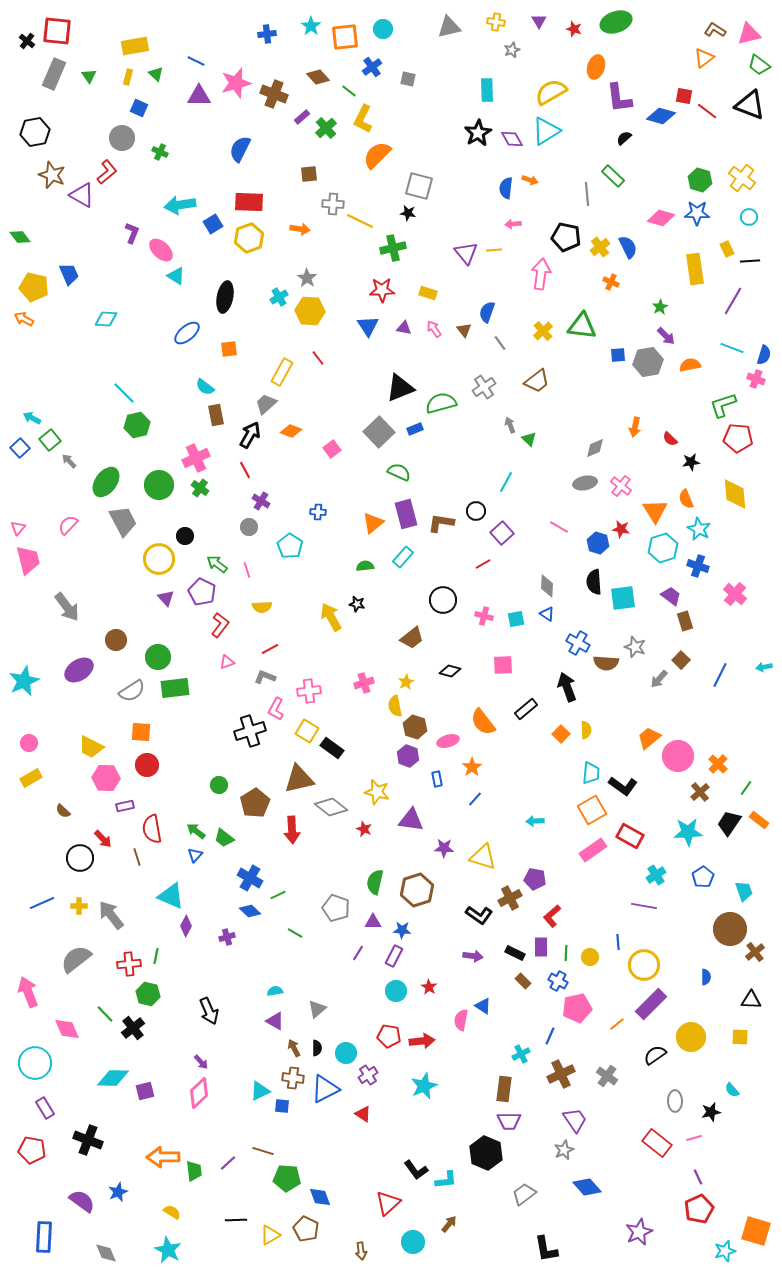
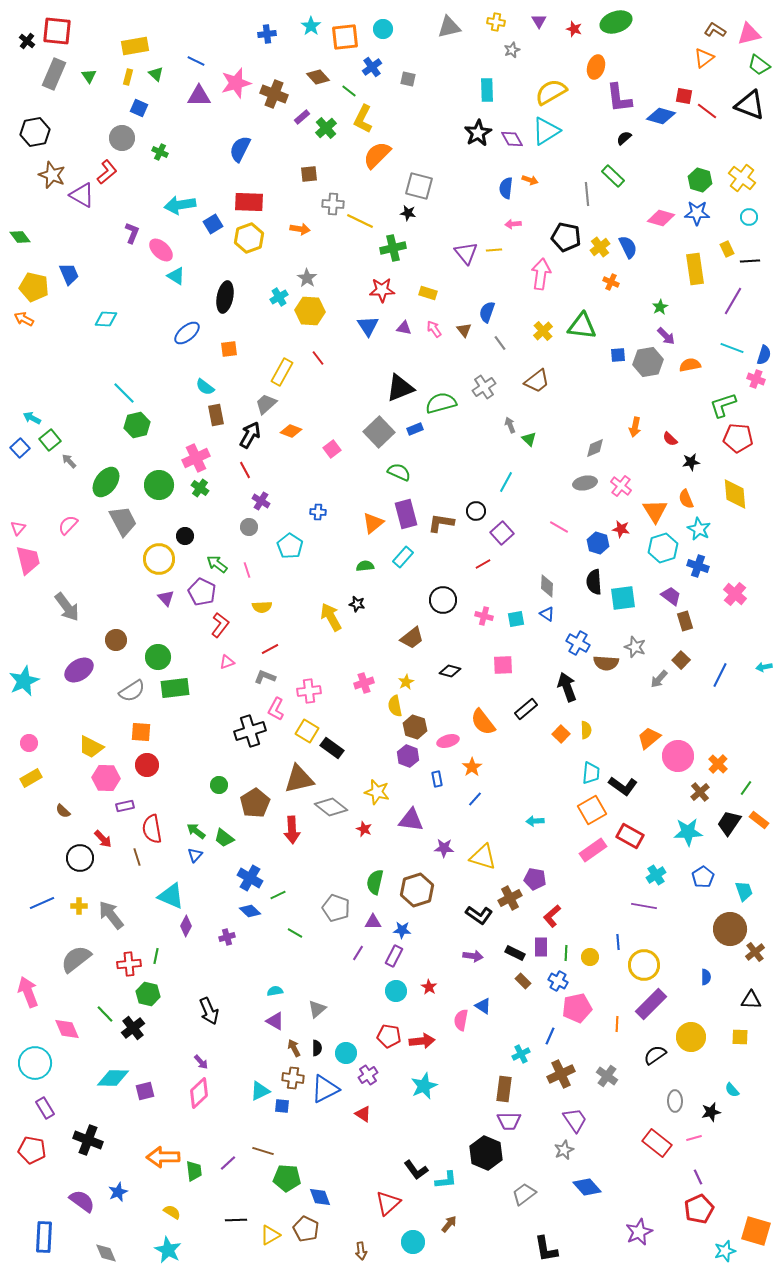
orange line at (617, 1024): rotated 49 degrees counterclockwise
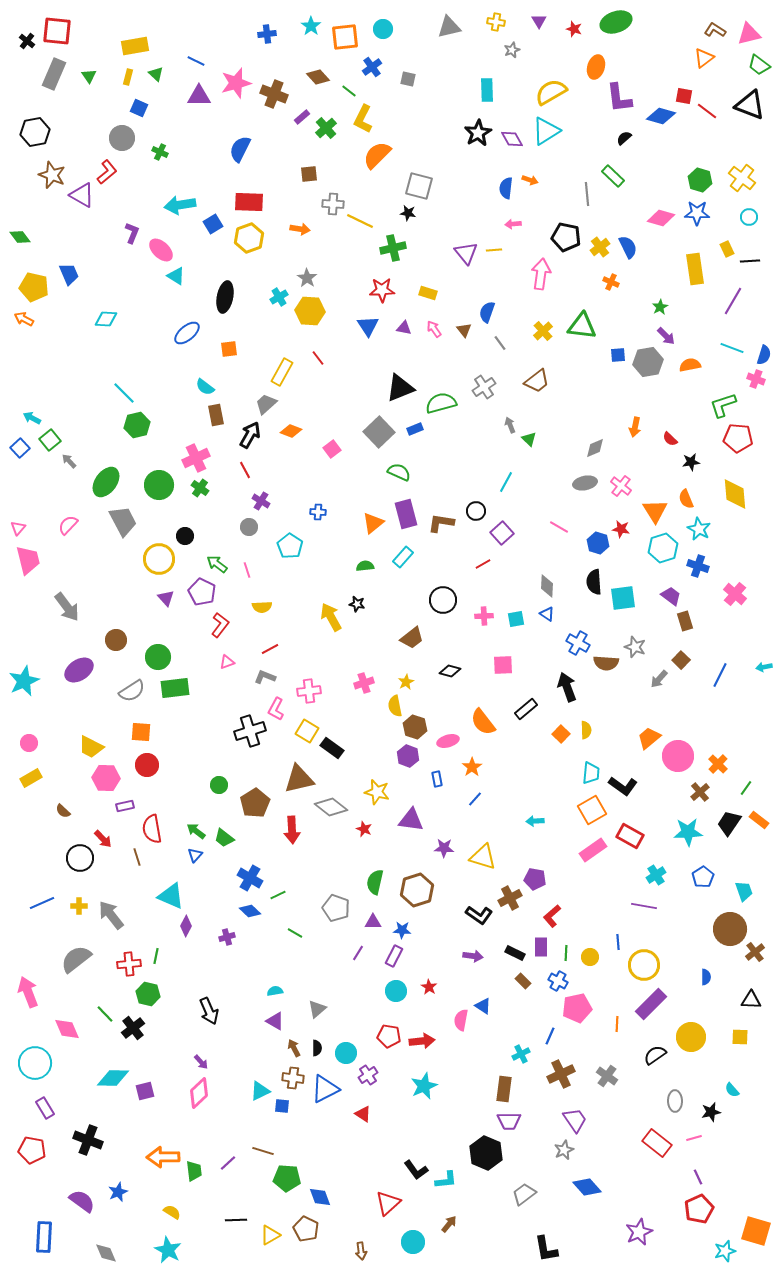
pink cross at (484, 616): rotated 18 degrees counterclockwise
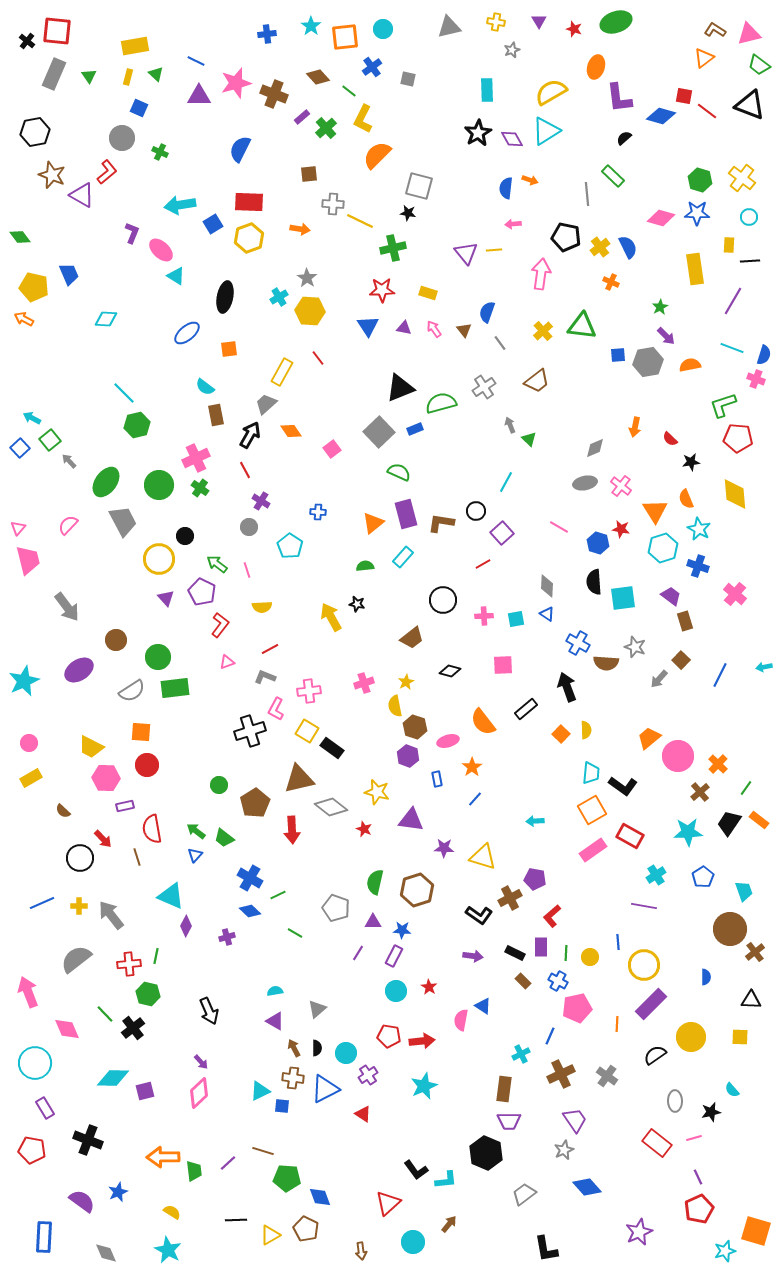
yellow rectangle at (727, 249): moved 2 px right, 4 px up; rotated 28 degrees clockwise
orange diamond at (291, 431): rotated 35 degrees clockwise
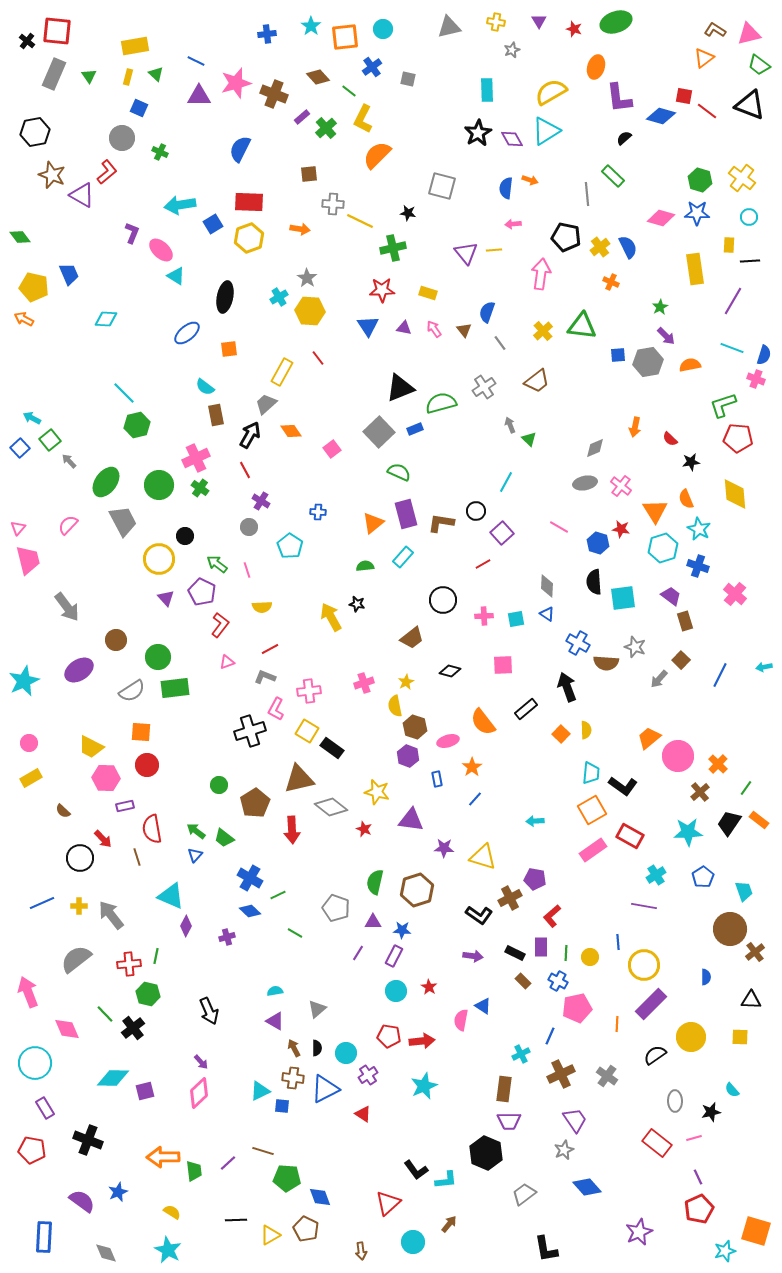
gray square at (419, 186): moved 23 px right
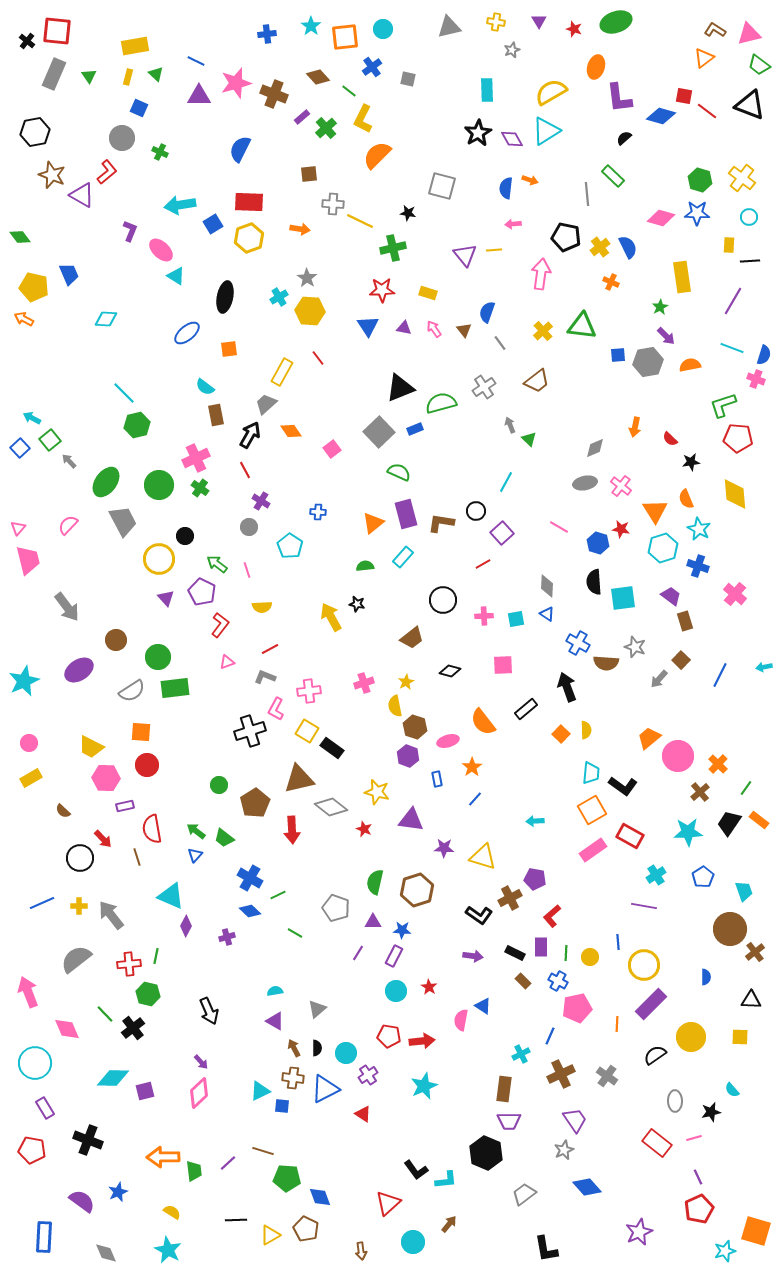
purple L-shape at (132, 233): moved 2 px left, 2 px up
purple triangle at (466, 253): moved 1 px left, 2 px down
yellow rectangle at (695, 269): moved 13 px left, 8 px down
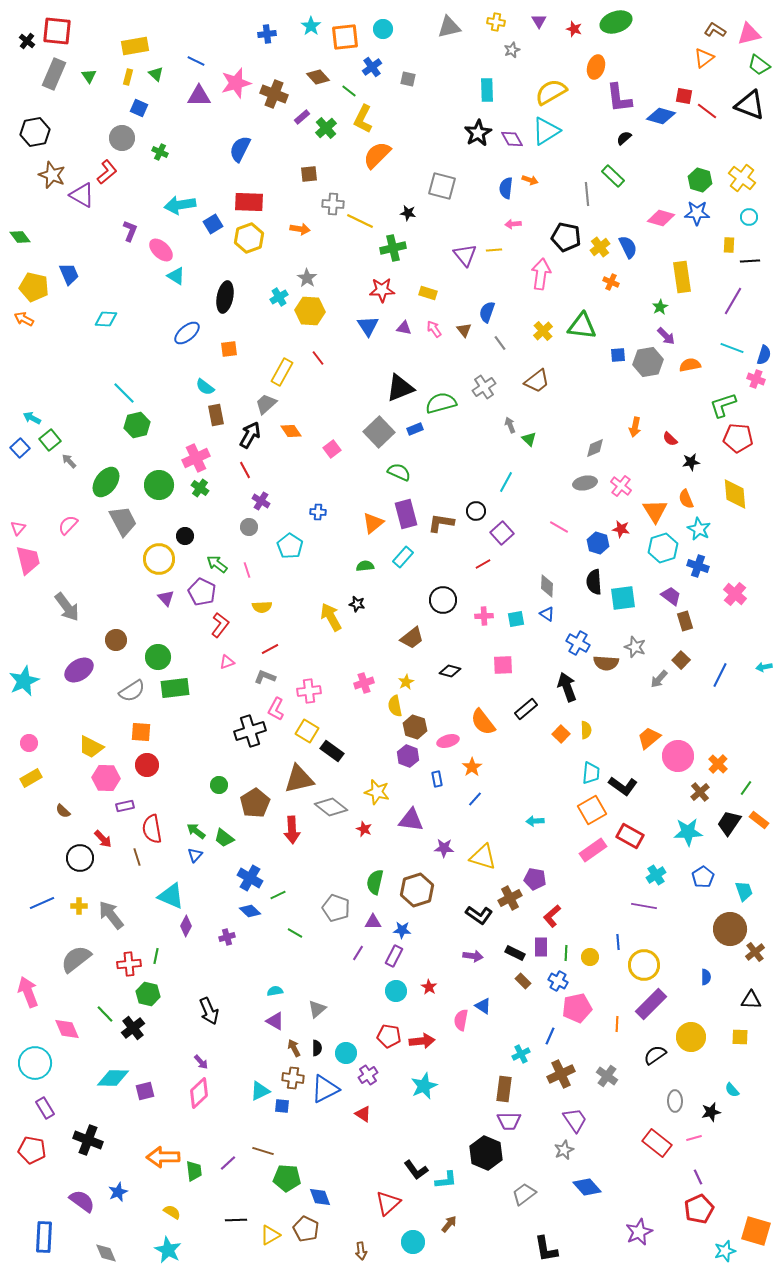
black rectangle at (332, 748): moved 3 px down
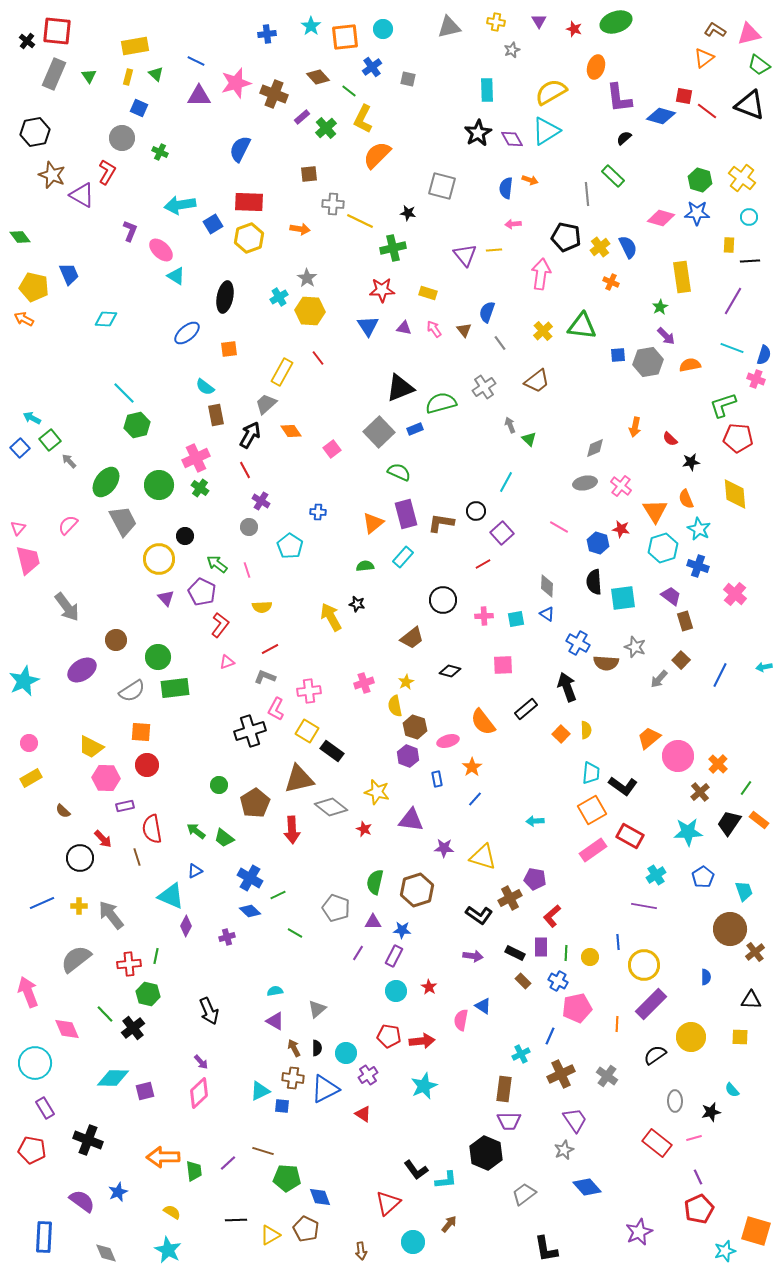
red L-shape at (107, 172): rotated 20 degrees counterclockwise
purple ellipse at (79, 670): moved 3 px right
blue triangle at (195, 855): moved 16 px down; rotated 21 degrees clockwise
